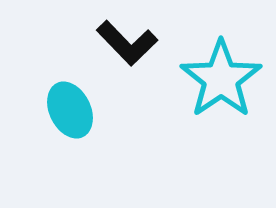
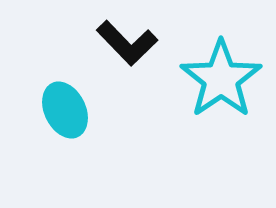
cyan ellipse: moved 5 px left
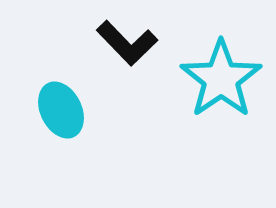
cyan ellipse: moved 4 px left
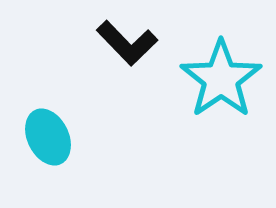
cyan ellipse: moved 13 px left, 27 px down
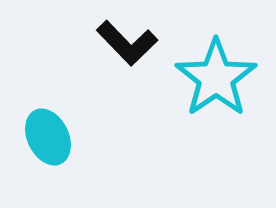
cyan star: moved 5 px left, 1 px up
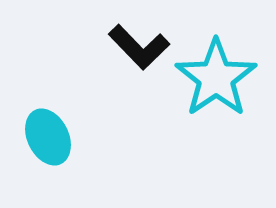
black L-shape: moved 12 px right, 4 px down
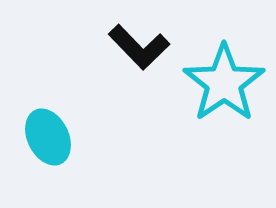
cyan star: moved 8 px right, 5 px down
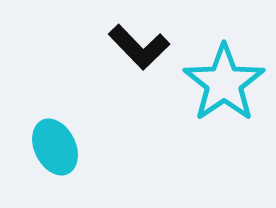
cyan ellipse: moved 7 px right, 10 px down
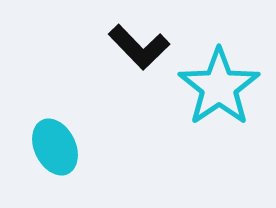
cyan star: moved 5 px left, 4 px down
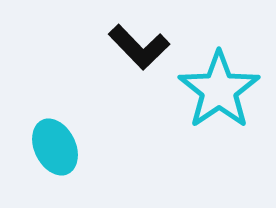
cyan star: moved 3 px down
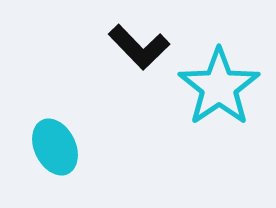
cyan star: moved 3 px up
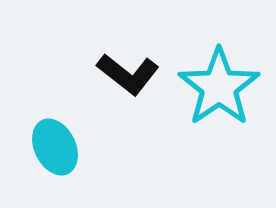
black L-shape: moved 11 px left, 27 px down; rotated 8 degrees counterclockwise
